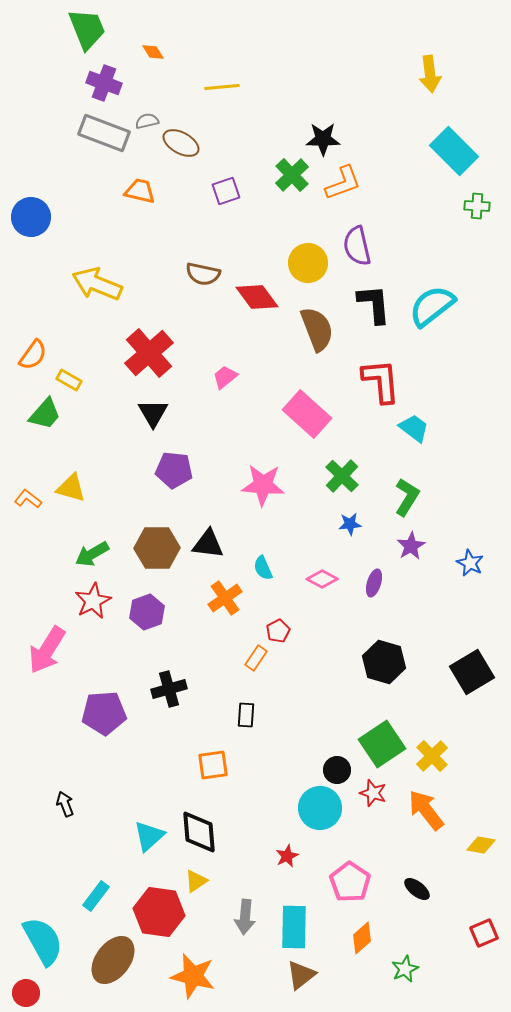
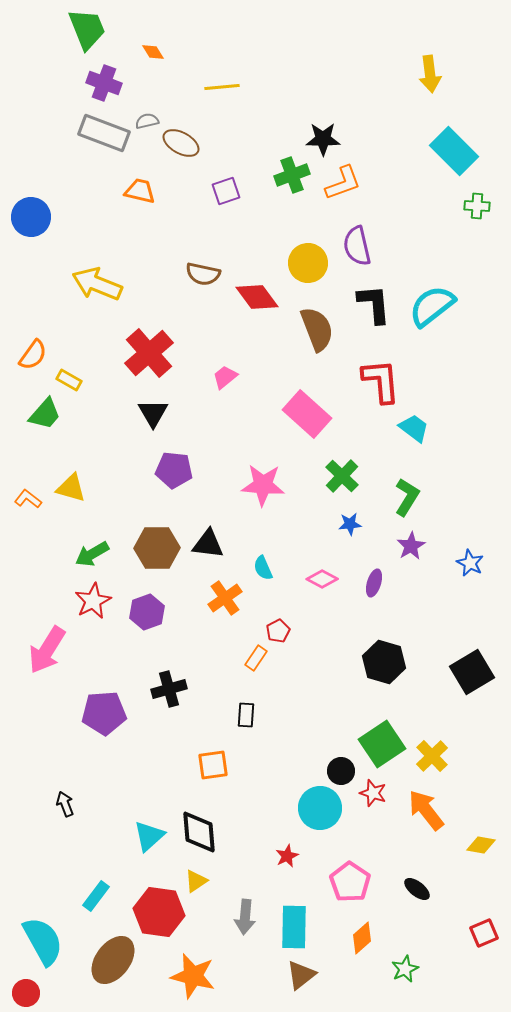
green cross at (292, 175): rotated 24 degrees clockwise
black circle at (337, 770): moved 4 px right, 1 px down
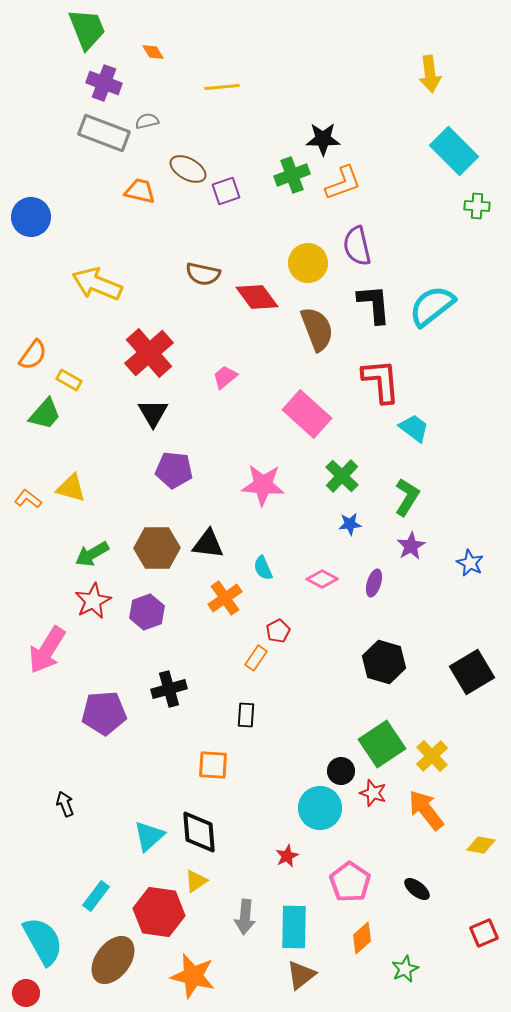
brown ellipse at (181, 143): moved 7 px right, 26 px down
orange square at (213, 765): rotated 12 degrees clockwise
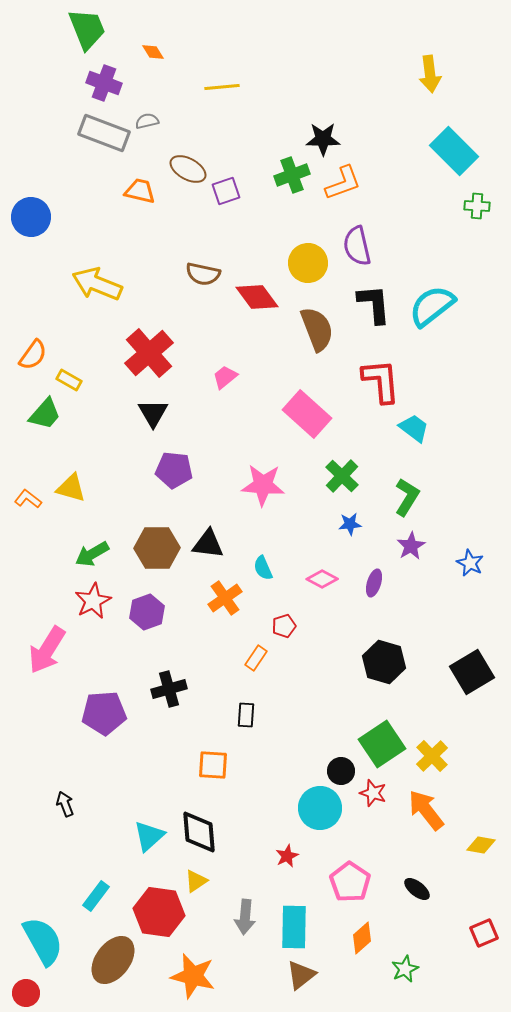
red pentagon at (278, 631): moved 6 px right, 5 px up; rotated 10 degrees clockwise
